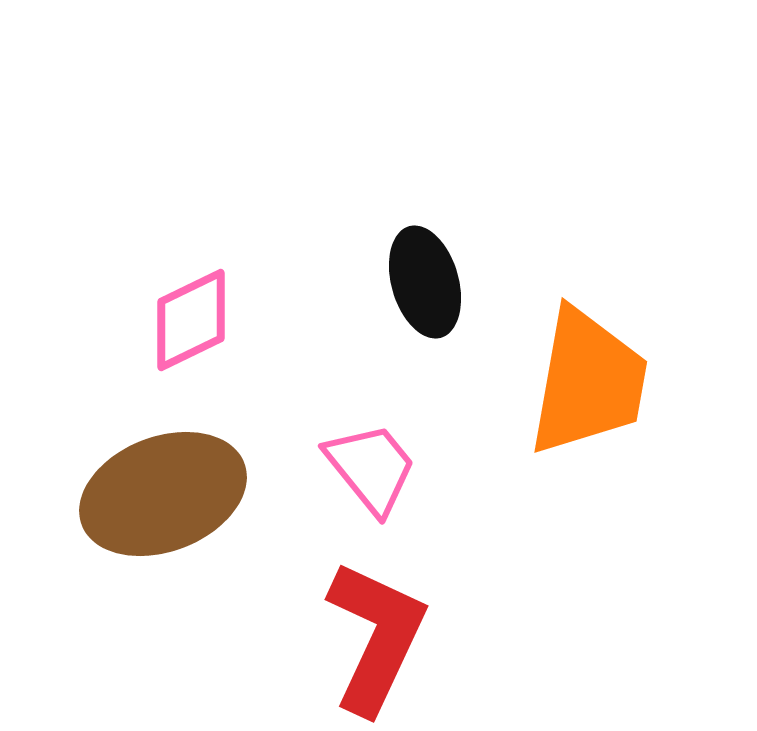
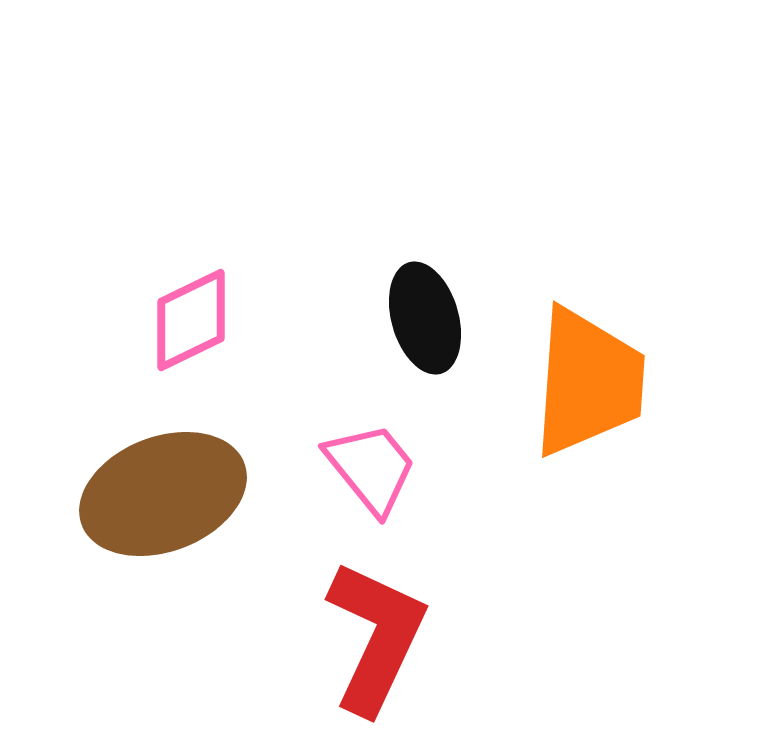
black ellipse: moved 36 px down
orange trapezoid: rotated 6 degrees counterclockwise
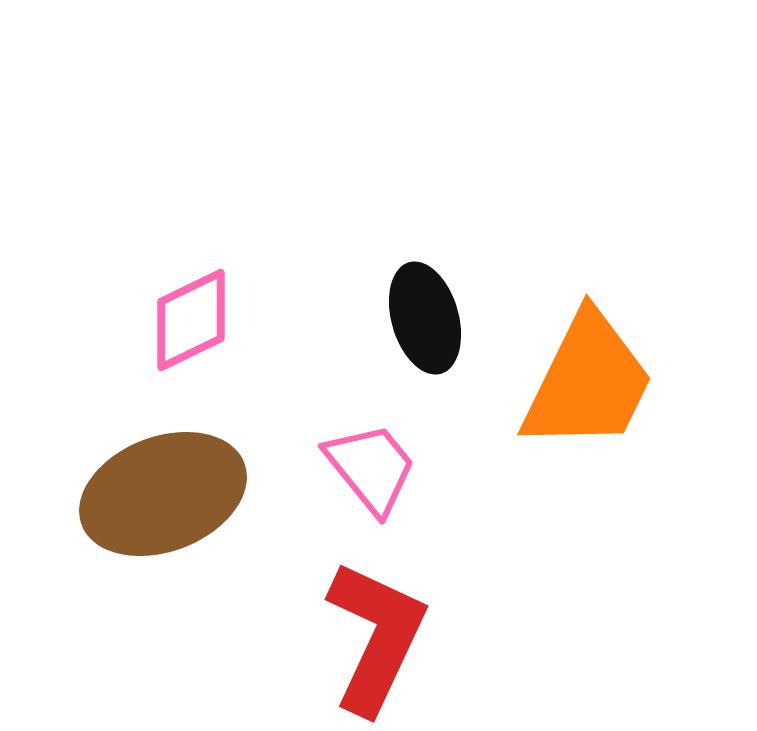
orange trapezoid: rotated 22 degrees clockwise
